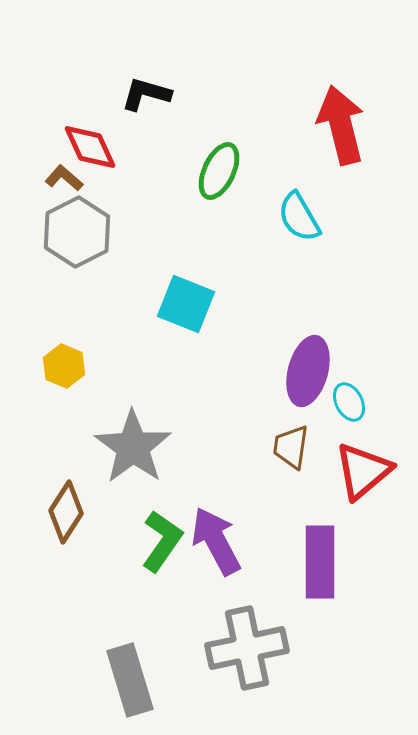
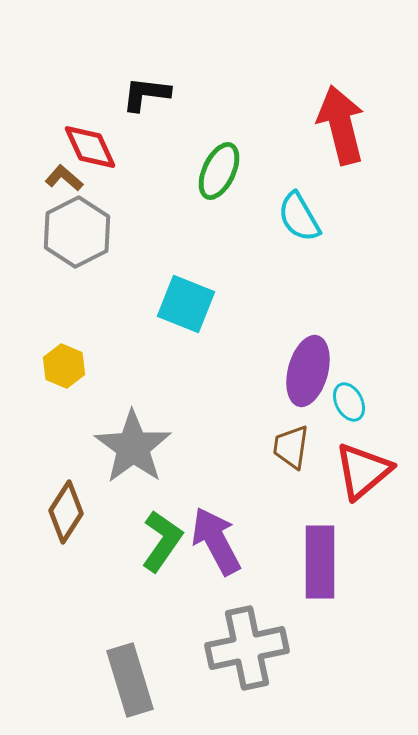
black L-shape: rotated 9 degrees counterclockwise
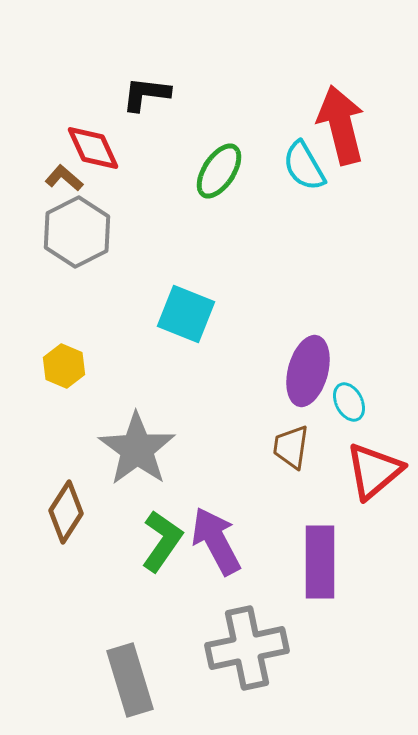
red diamond: moved 3 px right, 1 px down
green ellipse: rotated 8 degrees clockwise
cyan semicircle: moved 5 px right, 51 px up
cyan square: moved 10 px down
gray star: moved 4 px right, 2 px down
red triangle: moved 11 px right
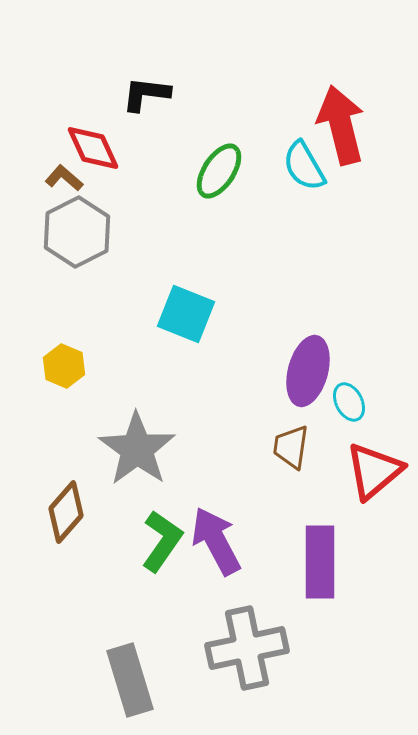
brown diamond: rotated 8 degrees clockwise
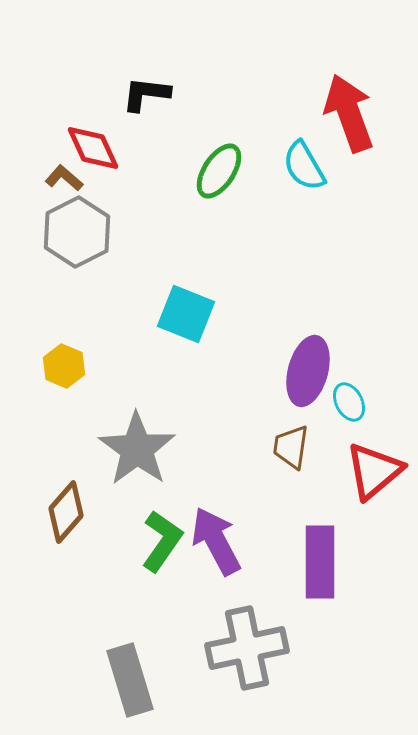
red arrow: moved 8 px right, 12 px up; rotated 6 degrees counterclockwise
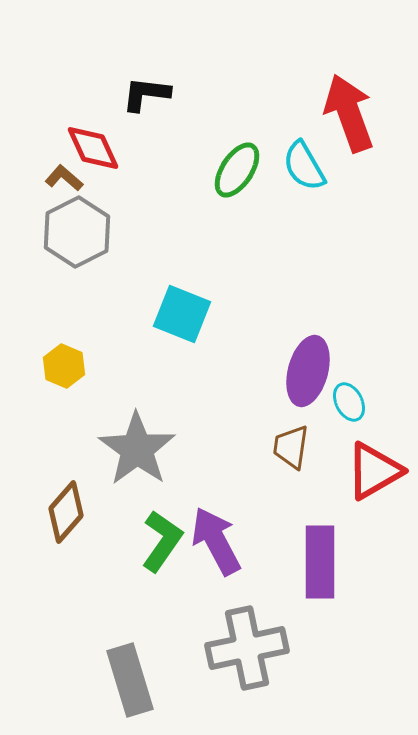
green ellipse: moved 18 px right, 1 px up
cyan square: moved 4 px left
red triangle: rotated 10 degrees clockwise
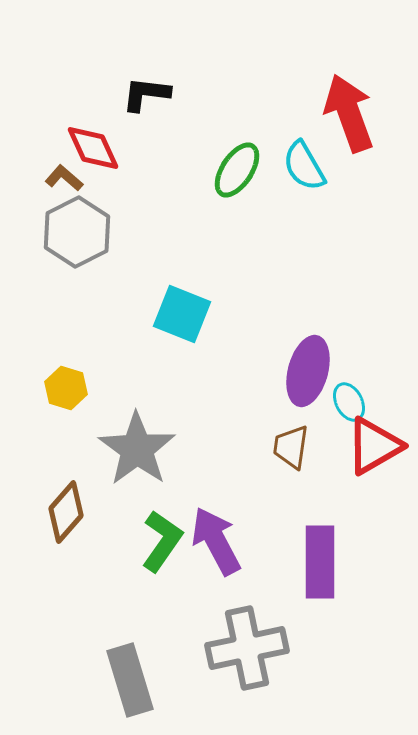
yellow hexagon: moved 2 px right, 22 px down; rotated 6 degrees counterclockwise
red triangle: moved 25 px up
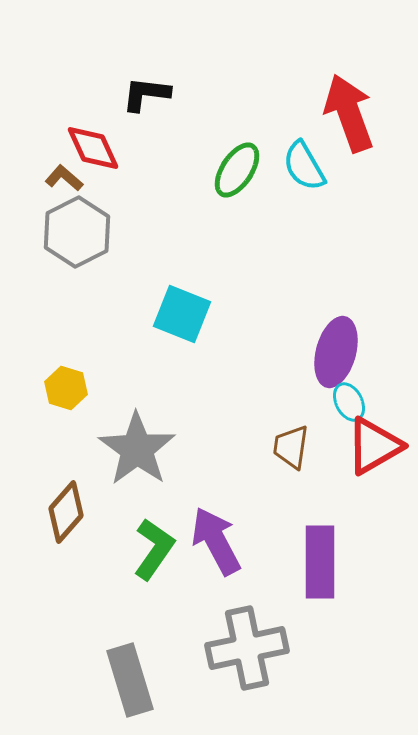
purple ellipse: moved 28 px right, 19 px up
green L-shape: moved 8 px left, 8 px down
